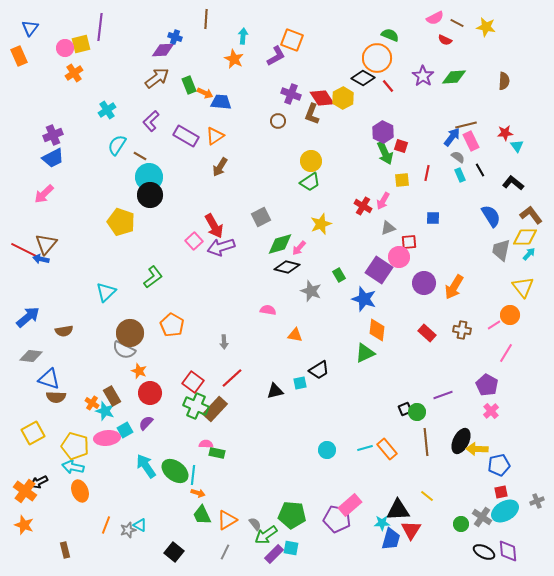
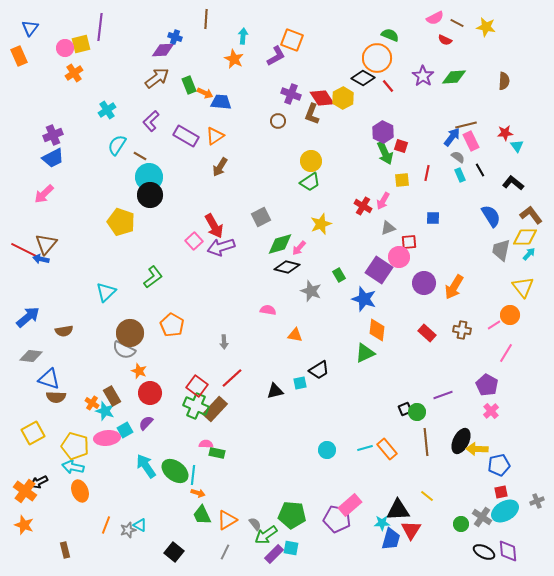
red square at (193, 382): moved 4 px right, 4 px down
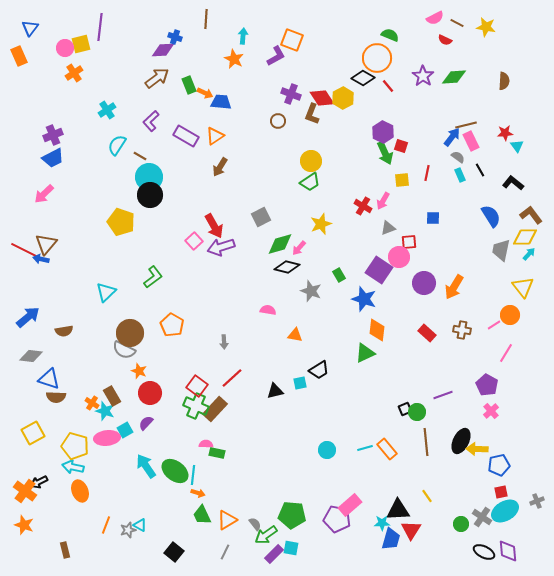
yellow line at (427, 496): rotated 16 degrees clockwise
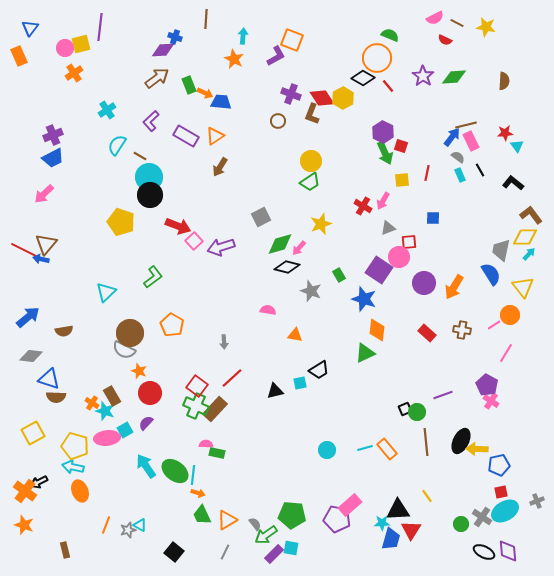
blue semicircle at (491, 216): moved 58 px down
red arrow at (214, 226): moved 36 px left; rotated 40 degrees counterclockwise
pink cross at (491, 411): moved 10 px up; rotated 14 degrees counterclockwise
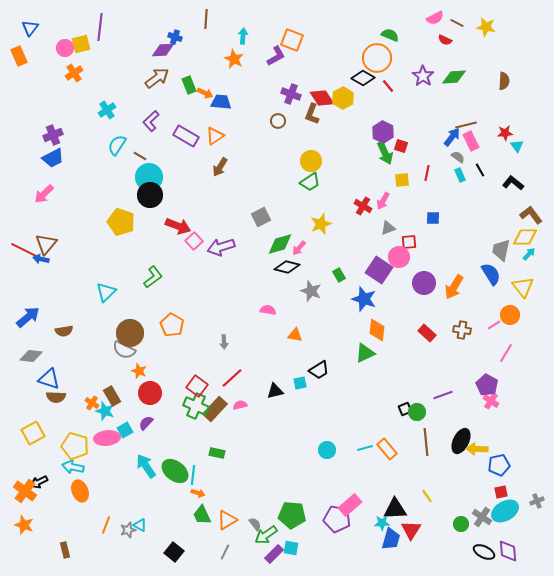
pink semicircle at (206, 444): moved 34 px right, 39 px up; rotated 16 degrees counterclockwise
black triangle at (398, 510): moved 3 px left, 1 px up
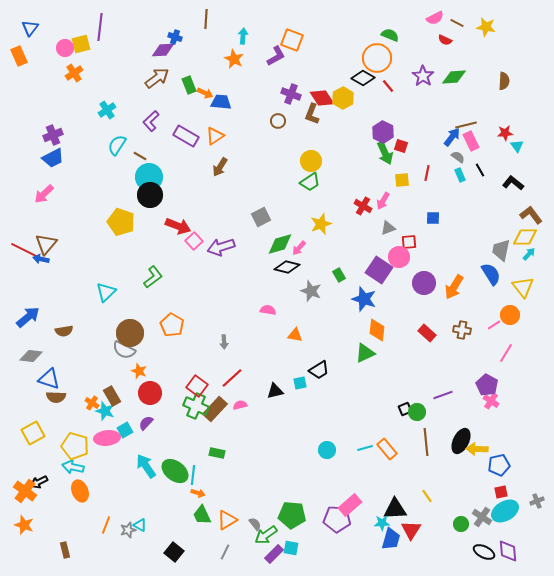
purple pentagon at (337, 519): rotated 8 degrees counterclockwise
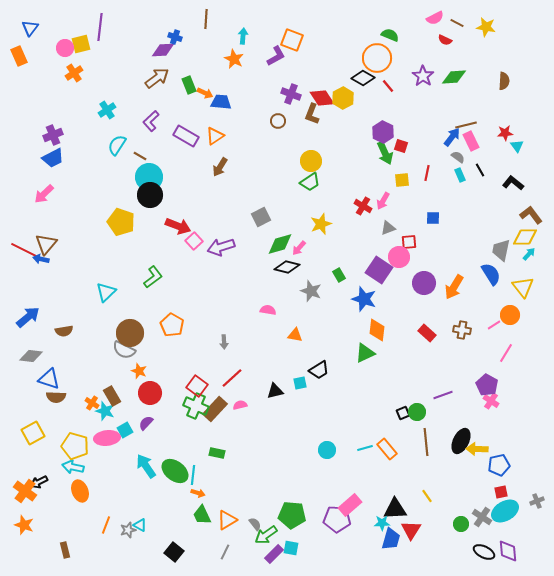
black square at (405, 409): moved 2 px left, 4 px down
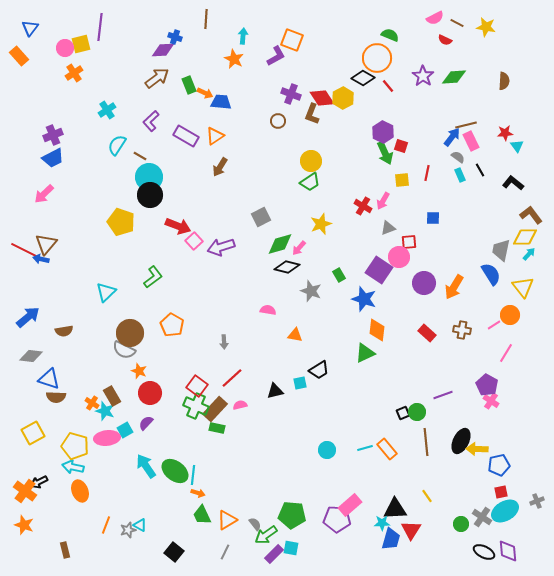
orange rectangle at (19, 56): rotated 18 degrees counterclockwise
green rectangle at (217, 453): moved 25 px up
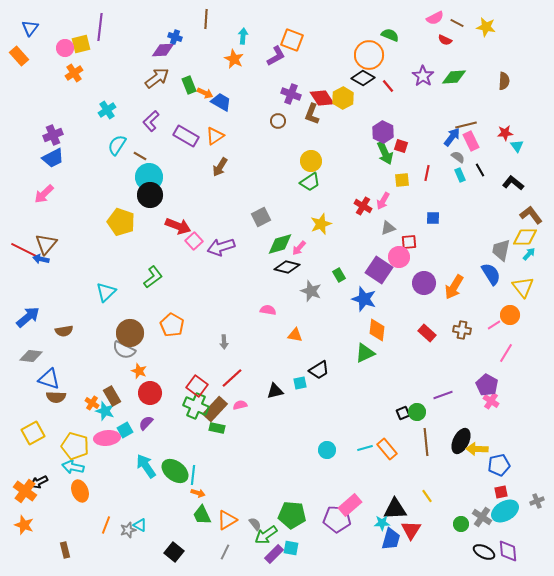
orange circle at (377, 58): moved 8 px left, 3 px up
blue trapezoid at (221, 102): rotated 25 degrees clockwise
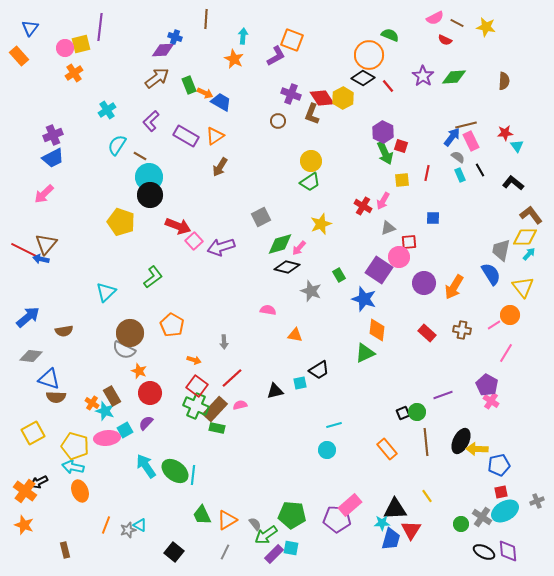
cyan line at (365, 448): moved 31 px left, 23 px up
orange arrow at (198, 493): moved 4 px left, 133 px up
